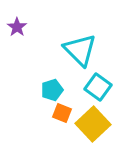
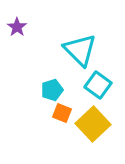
cyan square: moved 2 px up
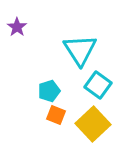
cyan triangle: rotated 12 degrees clockwise
cyan pentagon: moved 3 px left, 1 px down
orange square: moved 6 px left, 2 px down
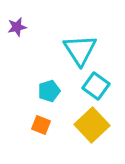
purple star: rotated 24 degrees clockwise
cyan square: moved 2 px left, 1 px down
orange square: moved 15 px left, 10 px down
yellow square: moved 1 px left, 1 px down
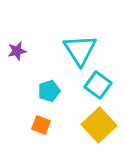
purple star: moved 24 px down
cyan square: moved 2 px right, 1 px up
yellow square: moved 7 px right
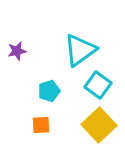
cyan triangle: rotated 27 degrees clockwise
orange square: rotated 24 degrees counterclockwise
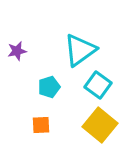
cyan pentagon: moved 4 px up
yellow square: moved 1 px right; rotated 8 degrees counterclockwise
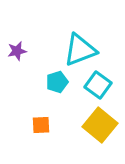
cyan triangle: rotated 15 degrees clockwise
cyan pentagon: moved 8 px right, 5 px up
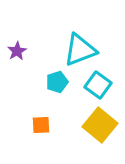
purple star: rotated 18 degrees counterclockwise
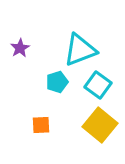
purple star: moved 3 px right, 3 px up
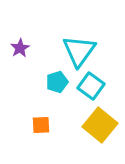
cyan triangle: moved 1 px left, 1 px down; rotated 33 degrees counterclockwise
cyan square: moved 7 px left, 1 px down
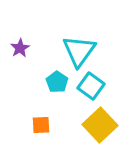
cyan pentagon: rotated 20 degrees counterclockwise
yellow square: rotated 8 degrees clockwise
